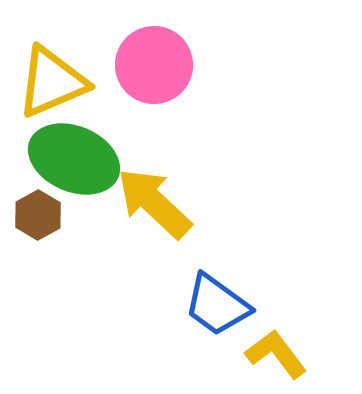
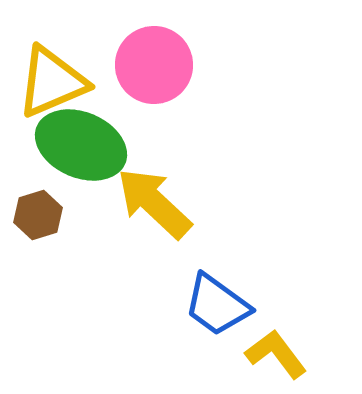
green ellipse: moved 7 px right, 14 px up
brown hexagon: rotated 12 degrees clockwise
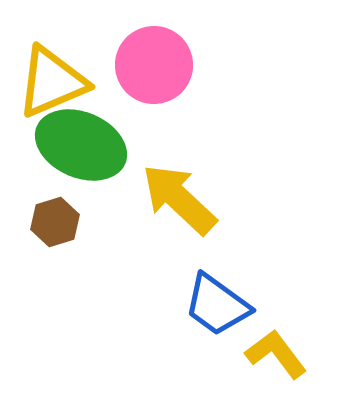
yellow arrow: moved 25 px right, 4 px up
brown hexagon: moved 17 px right, 7 px down
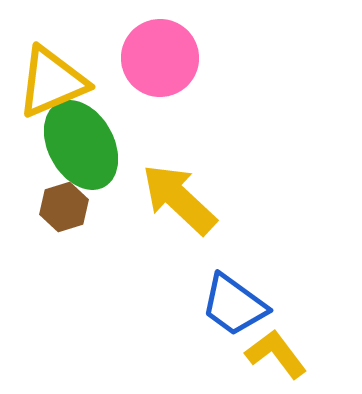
pink circle: moved 6 px right, 7 px up
green ellipse: rotated 38 degrees clockwise
brown hexagon: moved 9 px right, 15 px up
blue trapezoid: moved 17 px right
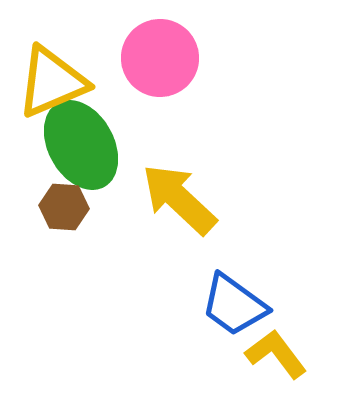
brown hexagon: rotated 21 degrees clockwise
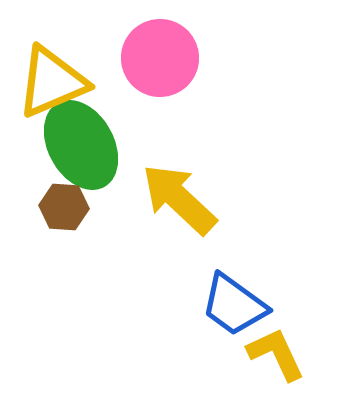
yellow L-shape: rotated 12 degrees clockwise
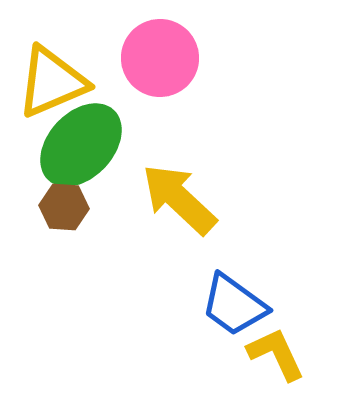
green ellipse: rotated 72 degrees clockwise
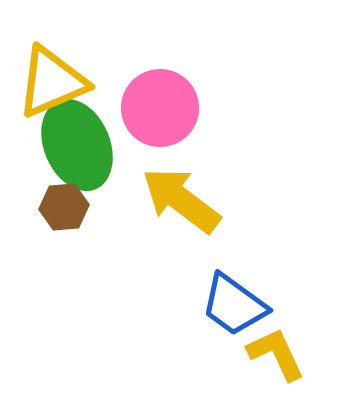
pink circle: moved 50 px down
green ellipse: moved 4 px left; rotated 66 degrees counterclockwise
yellow arrow: moved 2 px right, 1 px down; rotated 6 degrees counterclockwise
brown hexagon: rotated 9 degrees counterclockwise
